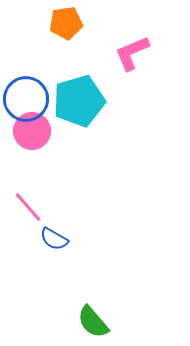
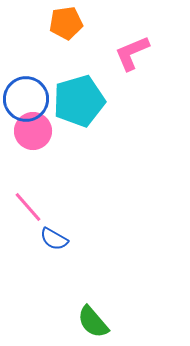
pink circle: moved 1 px right
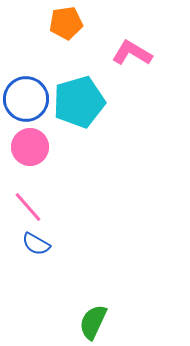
pink L-shape: rotated 54 degrees clockwise
cyan pentagon: moved 1 px down
pink circle: moved 3 px left, 16 px down
blue semicircle: moved 18 px left, 5 px down
green semicircle: rotated 66 degrees clockwise
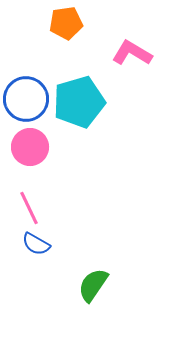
pink line: moved 1 px right, 1 px down; rotated 16 degrees clockwise
green semicircle: moved 37 px up; rotated 9 degrees clockwise
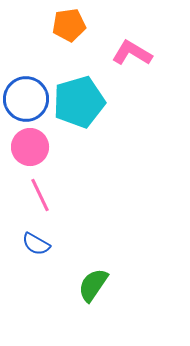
orange pentagon: moved 3 px right, 2 px down
pink line: moved 11 px right, 13 px up
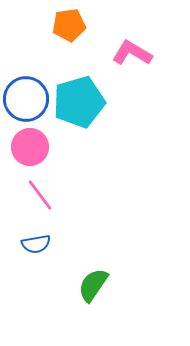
pink line: rotated 12 degrees counterclockwise
blue semicircle: rotated 40 degrees counterclockwise
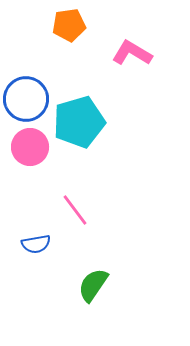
cyan pentagon: moved 20 px down
pink line: moved 35 px right, 15 px down
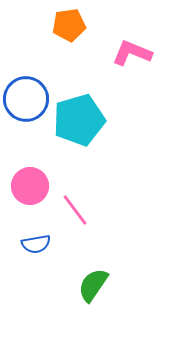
pink L-shape: rotated 9 degrees counterclockwise
cyan pentagon: moved 2 px up
pink circle: moved 39 px down
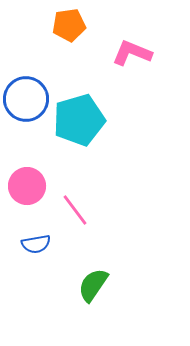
pink circle: moved 3 px left
